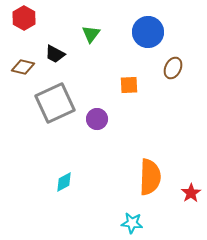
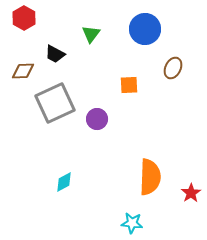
blue circle: moved 3 px left, 3 px up
brown diamond: moved 4 px down; rotated 15 degrees counterclockwise
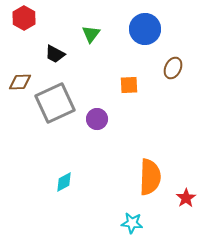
brown diamond: moved 3 px left, 11 px down
red star: moved 5 px left, 5 px down
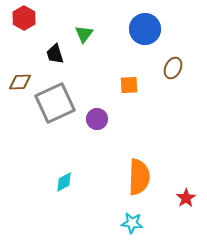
green triangle: moved 7 px left
black trapezoid: rotated 45 degrees clockwise
orange semicircle: moved 11 px left
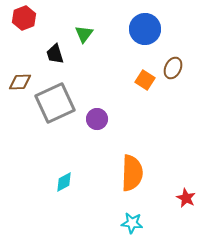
red hexagon: rotated 10 degrees clockwise
orange square: moved 16 px right, 5 px up; rotated 36 degrees clockwise
orange semicircle: moved 7 px left, 4 px up
red star: rotated 12 degrees counterclockwise
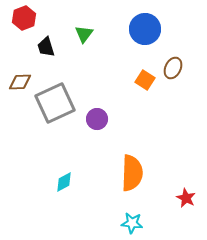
black trapezoid: moved 9 px left, 7 px up
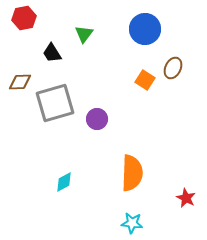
red hexagon: rotated 10 degrees clockwise
black trapezoid: moved 6 px right, 6 px down; rotated 15 degrees counterclockwise
gray square: rotated 9 degrees clockwise
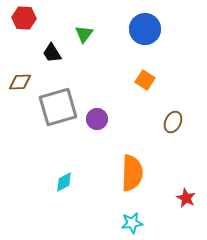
red hexagon: rotated 15 degrees clockwise
brown ellipse: moved 54 px down
gray square: moved 3 px right, 4 px down
cyan star: rotated 15 degrees counterclockwise
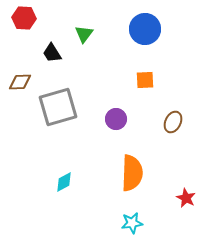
orange square: rotated 36 degrees counterclockwise
purple circle: moved 19 px right
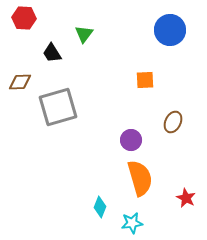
blue circle: moved 25 px right, 1 px down
purple circle: moved 15 px right, 21 px down
orange semicircle: moved 8 px right, 5 px down; rotated 18 degrees counterclockwise
cyan diamond: moved 36 px right, 25 px down; rotated 40 degrees counterclockwise
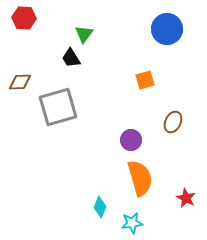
blue circle: moved 3 px left, 1 px up
black trapezoid: moved 19 px right, 5 px down
orange square: rotated 12 degrees counterclockwise
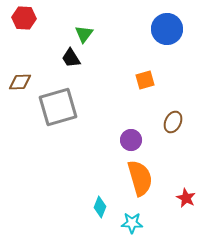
cyan star: rotated 10 degrees clockwise
